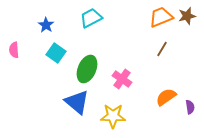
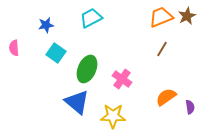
brown star: rotated 12 degrees counterclockwise
blue star: rotated 28 degrees clockwise
pink semicircle: moved 2 px up
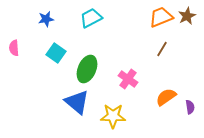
blue star: moved 6 px up
pink cross: moved 6 px right
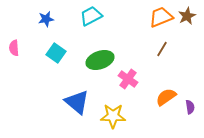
cyan trapezoid: moved 2 px up
green ellipse: moved 13 px right, 9 px up; rotated 48 degrees clockwise
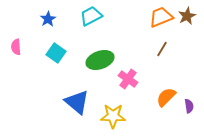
blue star: moved 2 px right; rotated 21 degrees counterclockwise
pink semicircle: moved 2 px right, 1 px up
orange semicircle: rotated 10 degrees counterclockwise
purple semicircle: moved 1 px left, 1 px up
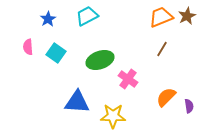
cyan trapezoid: moved 4 px left
pink semicircle: moved 12 px right
blue triangle: rotated 36 degrees counterclockwise
